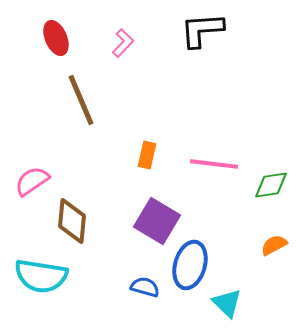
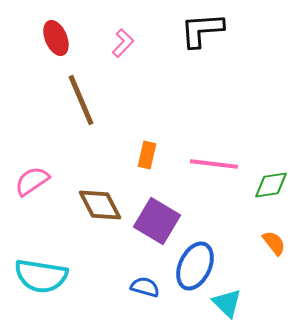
brown diamond: moved 28 px right, 16 px up; rotated 33 degrees counterclockwise
orange semicircle: moved 2 px up; rotated 80 degrees clockwise
blue ellipse: moved 5 px right, 1 px down; rotated 9 degrees clockwise
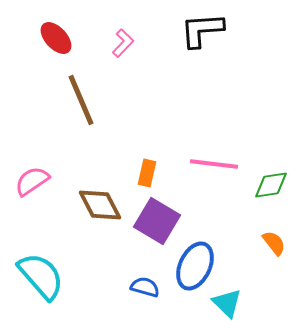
red ellipse: rotated 20 degrees counterclockwise
orange rectangle: moved 18 px down
cyan semicircle: rotated 140 degrees counterclockwise
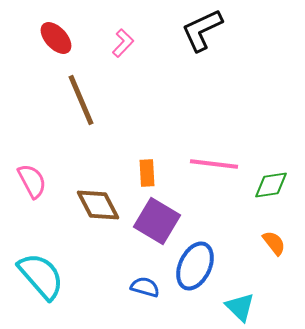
black L-shape: rotated 21 degrees counterclockwise
orange rectangle: rotated 16 degrees counterclockwise
pink semicircle: rotated 96 degrees clockwise
brown diamond: moved 2 px left
cyan triangle: moved 13 px right, 4 px down
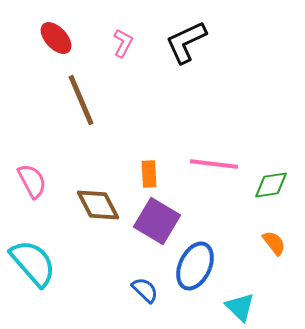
black L-shape: moved 16 px left, 12 px down
pink L-shape: rotated 16 degrees counterclockwise
orange rectangle: moved 2 px right, 1 px down
cyan semicircle: moved 8 px left, 13 px up
blue semicircle: moved 3 px down; rotated 28 degrees clockwise
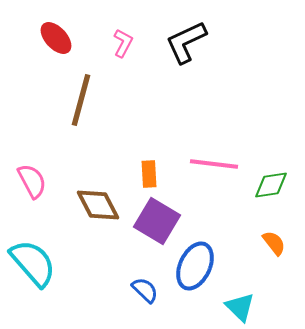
brown line: rotated 38 degrees clockwise
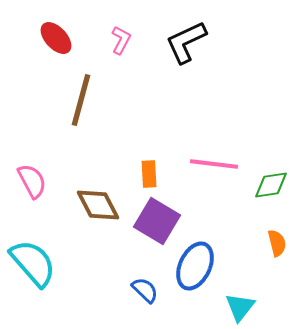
pink L-shape: moved 2 px left, 3 px up
orange semicircle: moved 3 px right; rotated 24 degrees clockwise
cyan triangle: rotated 24 degrees clockwise
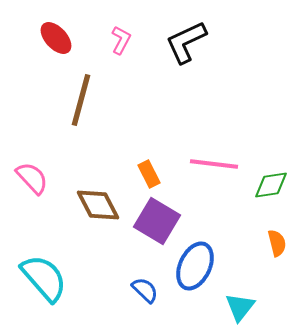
orange rectangle: rotated 24 degrees counterclockwise
pink semicircle: moved 3 px up; rotated 15 degrees counterclockwise
cyan semicircle: moved 11 px right, 15 px down
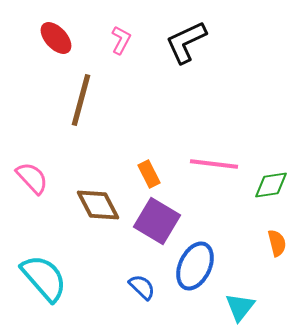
blue semicircle: moved 3 px left, 3 px up
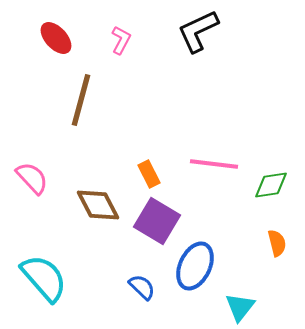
black L-shape: moved 12 px right, 11 px up
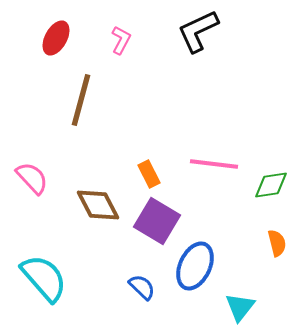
red ellipse: rotated 72 degrees clockwise
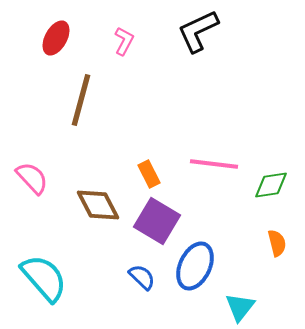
pink L-shape: moved 3 px right, 1 px down
blue semicircle: moved 10 px up
